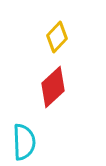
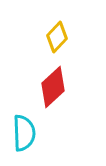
cyan semicircle: moved 9 px up
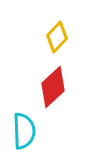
cyan semicircle: moved 2 px up
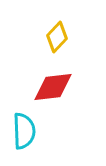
red diamond: rotated 36 degrees clockwise
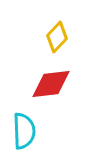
red diamond: moved 2 px left, 3 px up
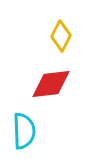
yellow diamond: moved 4 px right, 1 px up; rotated 16 degrees counterclockwise
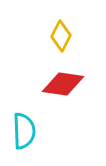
red diamond: moved 12 px right; rotated 15 degrees clockwise
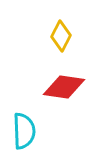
red diamond: moved 1 px right, 3 px down
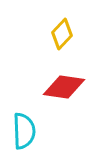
yellow diamond: moved 1 px right, 2 px up; rotated 16 degrees clockwise
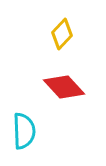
red diamond: rotated 39 degrees clockwise
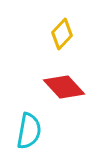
cyan semicircle: moved 5 px right; rotated 12 degrees clockwise
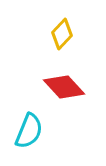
cyan semicircle: rotated 12 degrees clockwise
